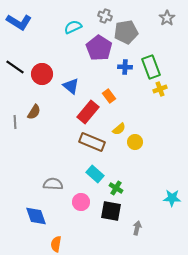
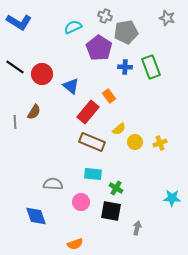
gray star: rotated 21 degrees counterclockwise
yellow cross: moved 54 px down
cyan rectangle: moved 2 px left; rotated 36 degrees counterclockwise
orange semicircle: moved 19 px right; rotated 119 degrees counterclockwise
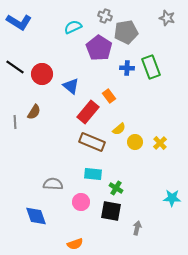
blue cross: moved 2 px right, 1 px down
yellow cross: rotated 24 degrees counterclockwise
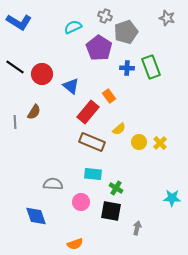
gray pentagon: rotated 10 degrees counterclockwise
yellow circle: moved 4 px right
